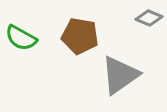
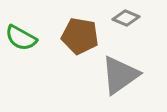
gray diamond: moved 23 px left
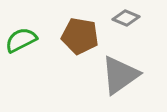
green semicircle: moved 2 px down; rotated 124 degrees clockwise
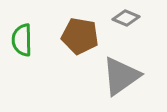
green semicircle: moved 1 px right; rotated 64 degrees counterclockwise
gray triangle: moved 1 px right, 1 px down
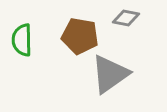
gray diamond: rotated 12 degrees counterclockwise
gray triangle: moved 11 px left, 2 px up
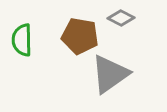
gray diamond: moved 5 px left; rotated 16 degrees clockwise
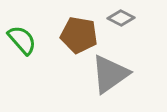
brown pentagon: moved 1 px left, 1 px up
green semicircle: rotated 140 degrees clockwise
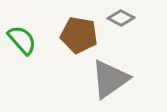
gray triangle: moved 5 px down
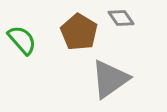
gray diamond: rotated 28 degrees clockwise
brown pentagon: moved 3 px up; rotated 21 degrees clockwise
